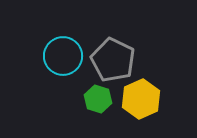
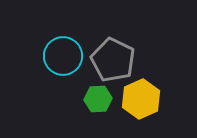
green hexagon: rotated 20 degrees counterclockwise
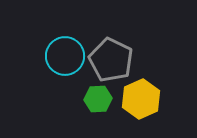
cyan circle: moved 2 px right
gray pentagon: moved 2 px left
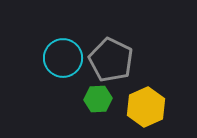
cyan circle: moved 2 px left, 2 px down
yellow hexagon: moved 5 px right, 8 px down
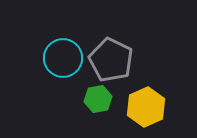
green hexagon: rotated 8 degrees counterclockwise
